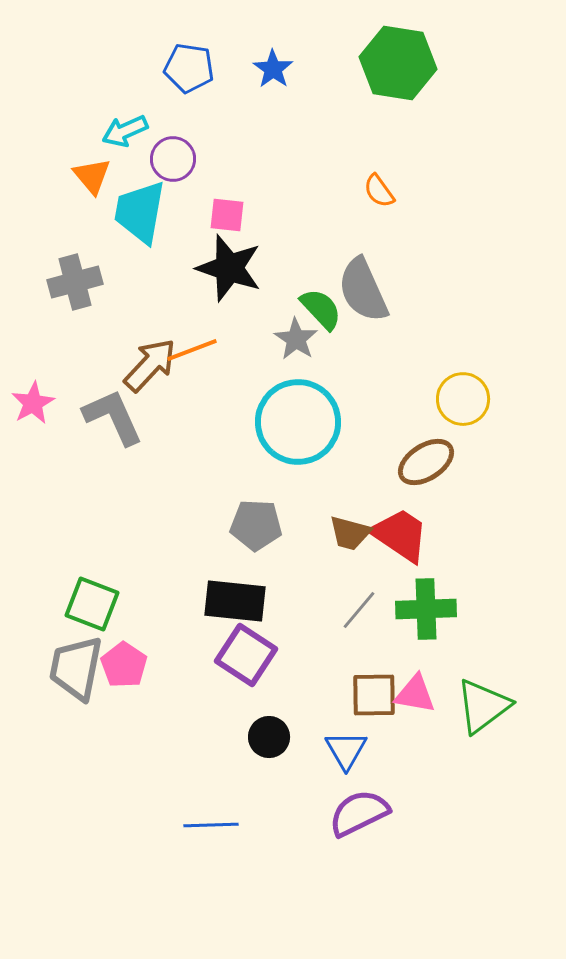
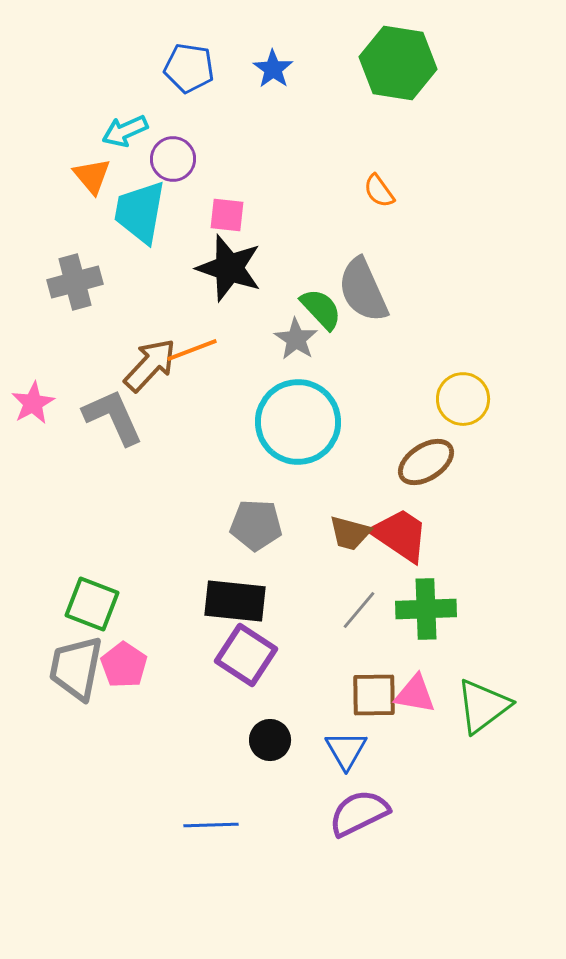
black circle: moved 1 px right, 3 px down
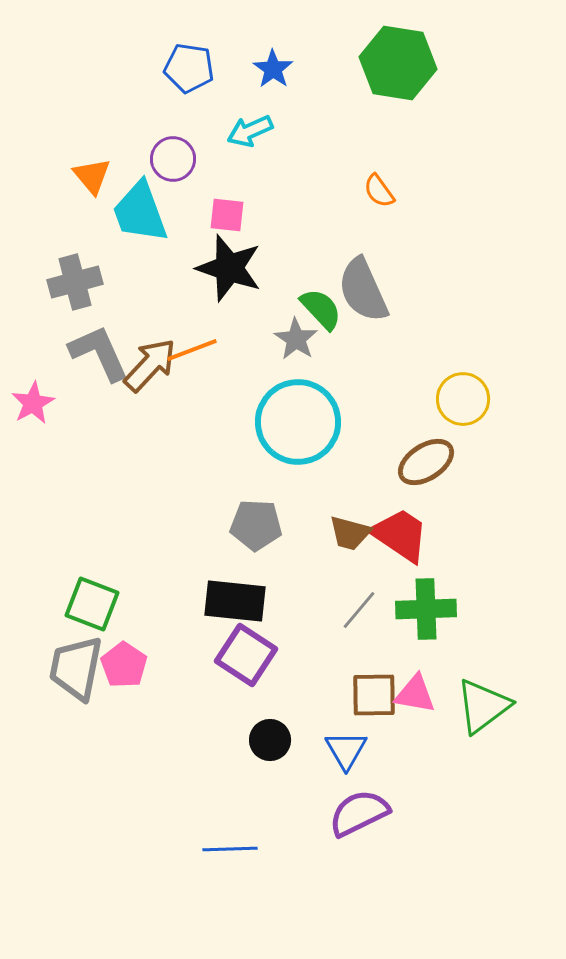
cyan arrow: moved 125 px right
cyan trapezoid: rotated 30 degrees counterclockwise
gray L-shape: moved 14 px left, 64 px up
blue line: moved 19 px right, 24 px down
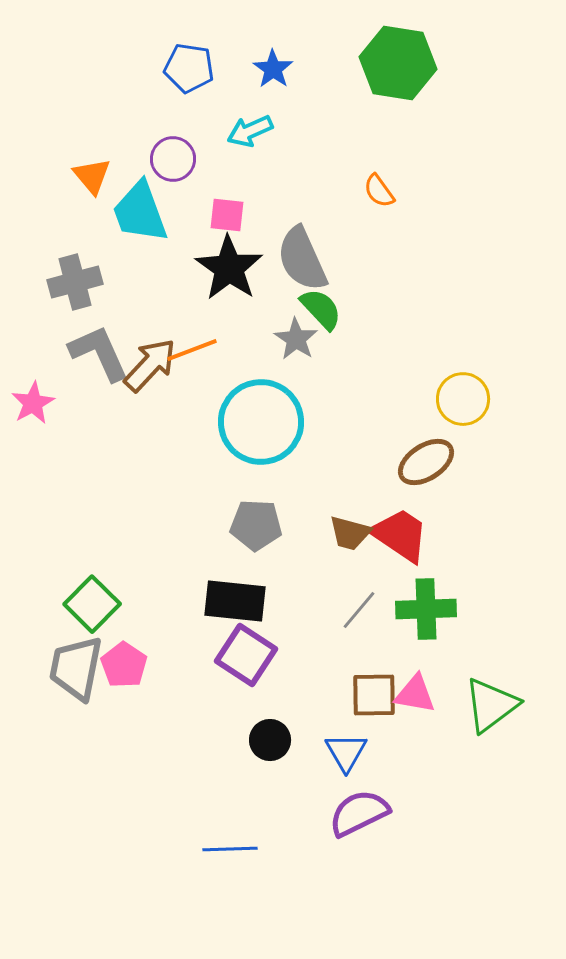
black star: rotated 16 degrees clockwise
gray semicircle: moved 61 px left, 31 px up
cyan circle: moved 37 px left
green square: rotated 24 degrees clockwise
green triangle: moved 8 px right, 1 px up
blue triangle: moved 2 px down
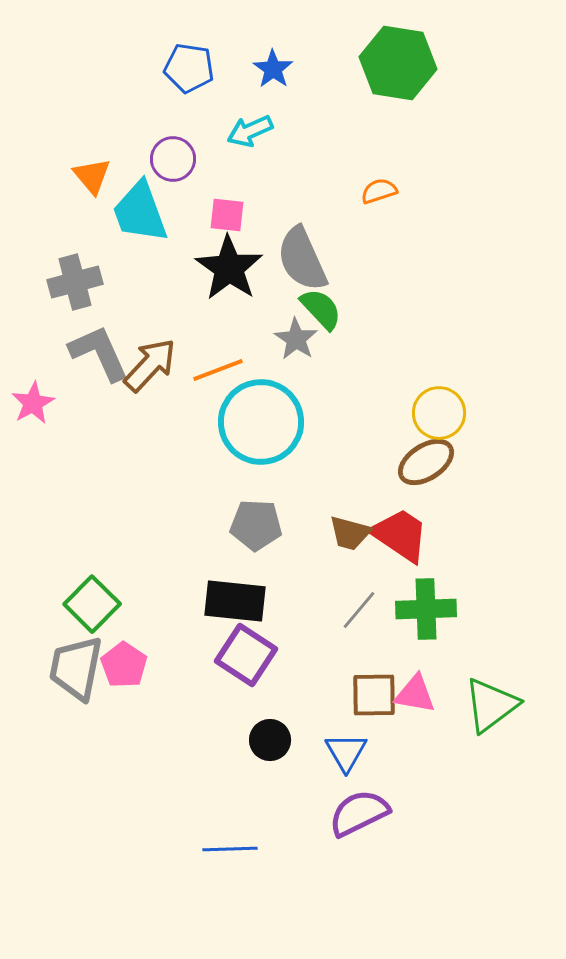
orange semicircle: rotated 108 degrees clockwise
orange line: moved 26 px right, 20 px down
yellow circle: moved 24 px left, 14 px down
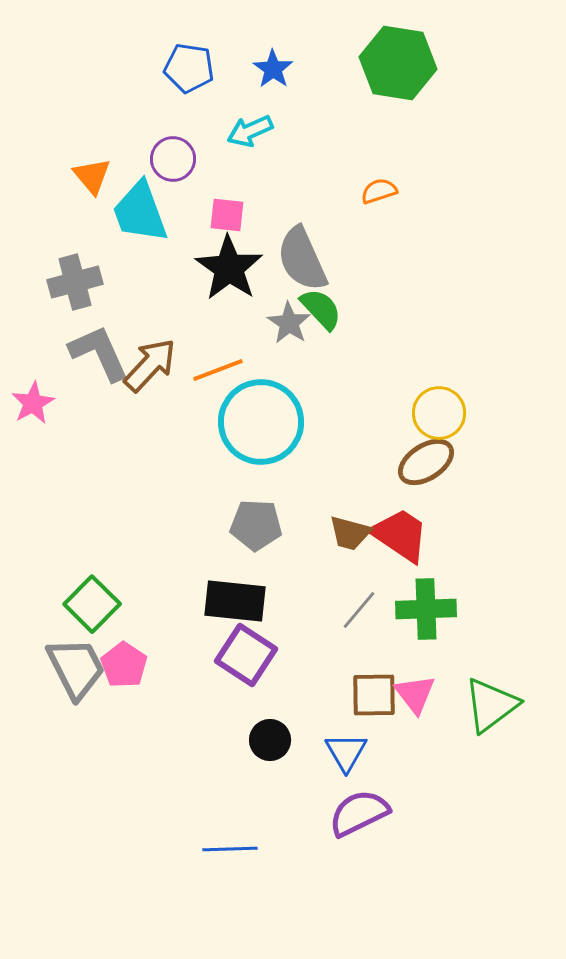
gray star: moved 7 px left, 16 px up
gray trapezoid: rotated 142 degrees clockwise
pink triangle: rotated 42 degrees clockwise
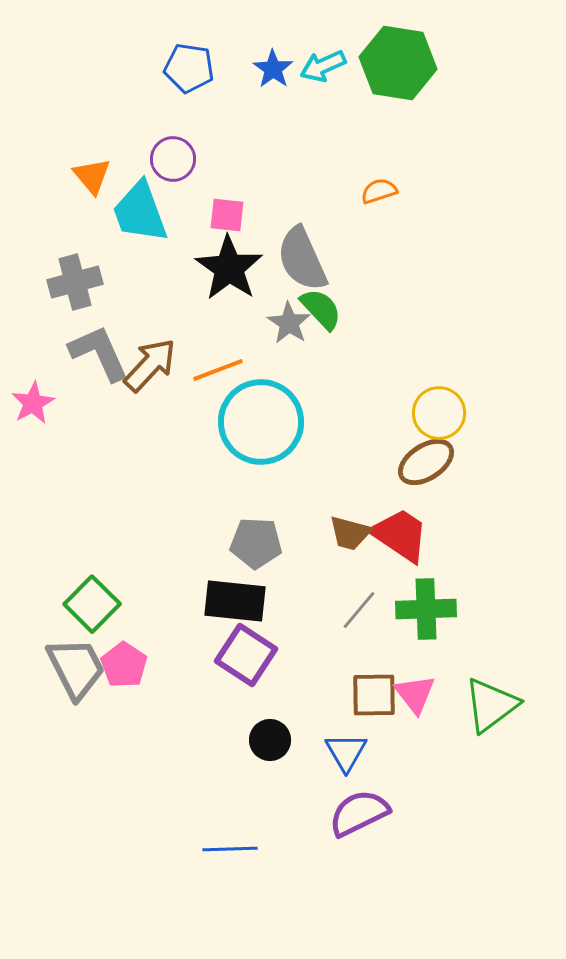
cyan arrow: moved 73 px right, 65 px up
gray pentagon: moved 18 px down
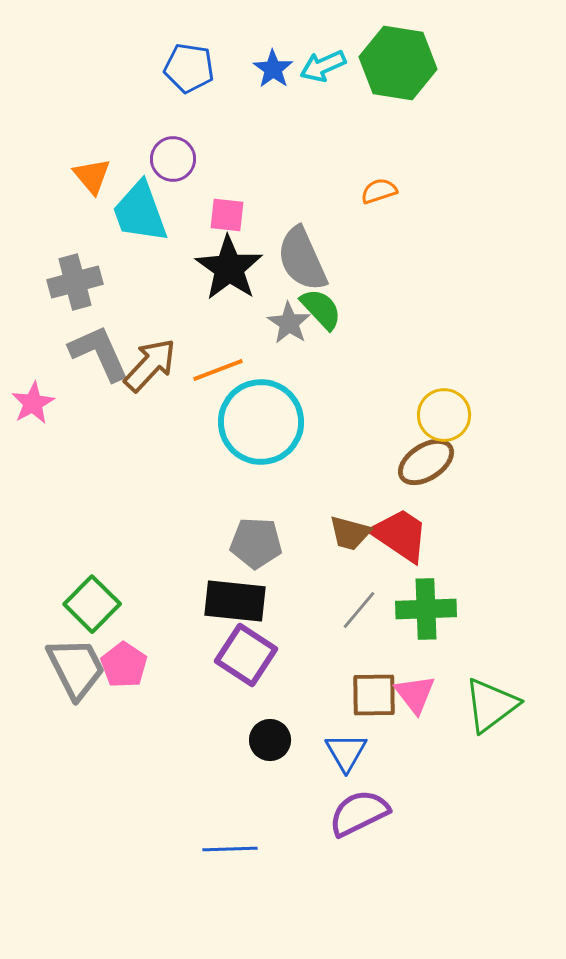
yellow circle: moved 5 px right, 2 px down
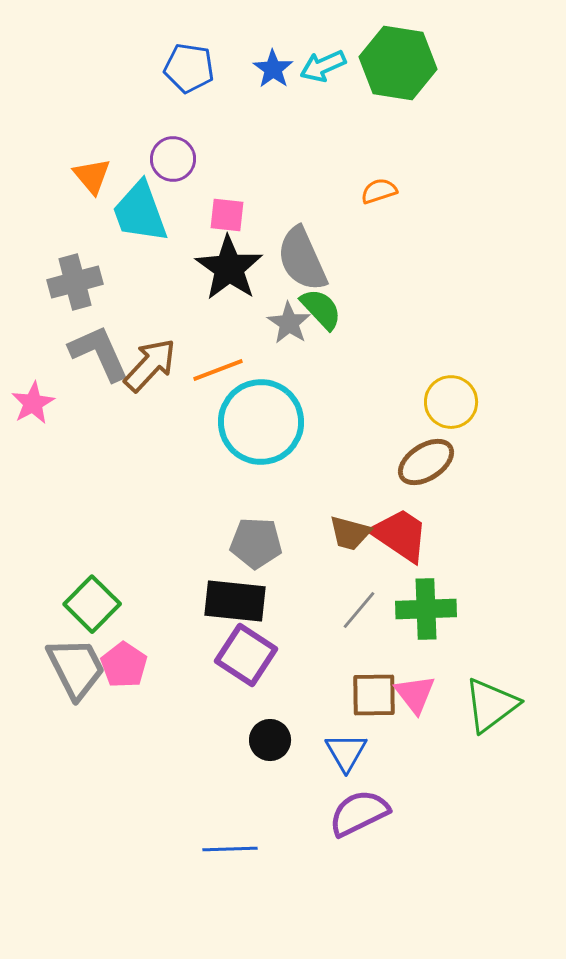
yellow circle: moved 7 px right, 13 px up
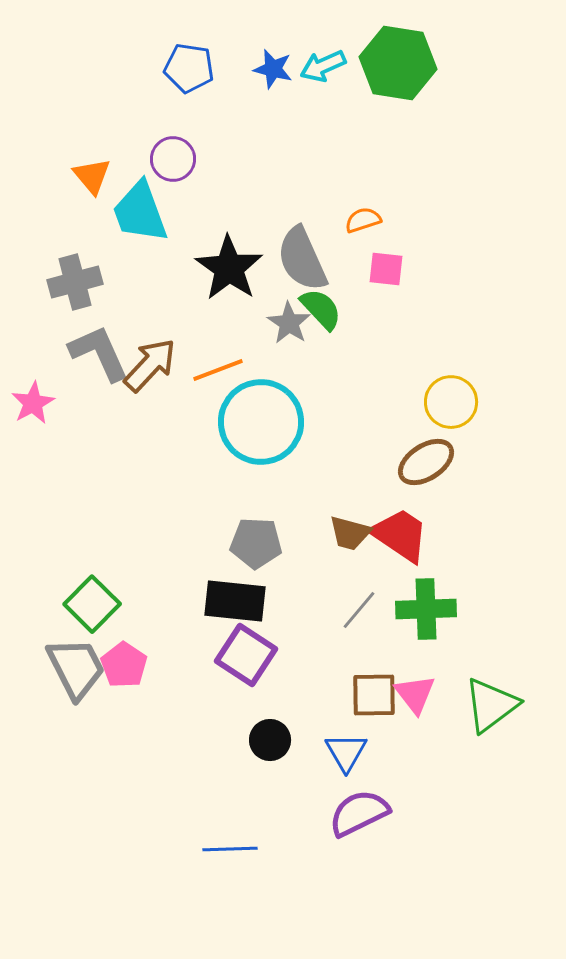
blue star: rotated 21 degrees counterclockwise
orange semicircle: moved 16 px left, 29 px down
pink square: moved 159 px right, 54 px down
